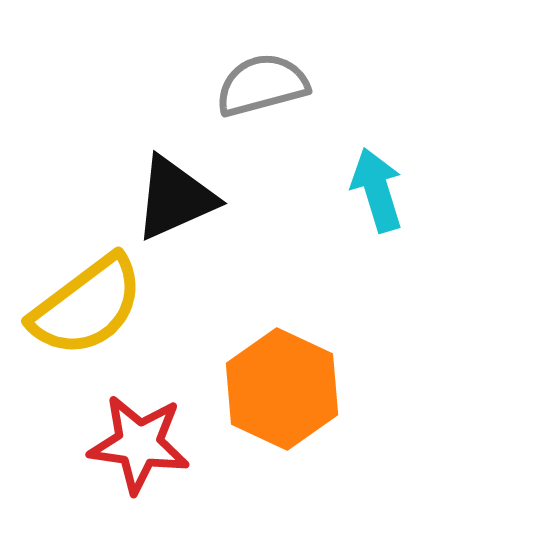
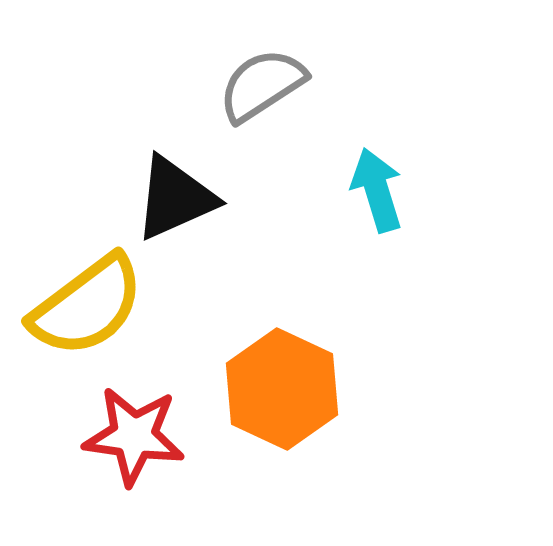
gray semicircle: rotated 18 degrees counterclockwise
red star: moved 5 px left, 8 px up
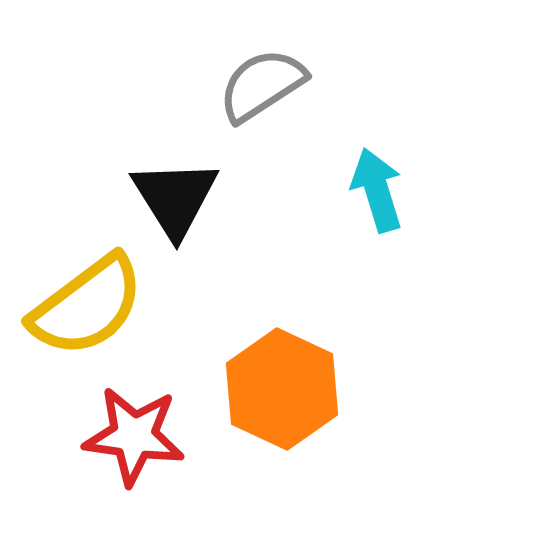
black triangle: rotated 38 degrees counterclockwise
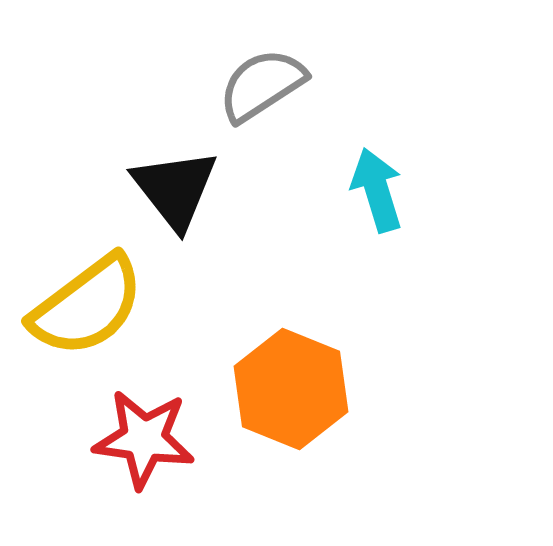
black triangle: moved 9 px up; rotated 6 degrees counterclockwise
orange hexagon: moved 9 px right; rotated 3 degrees counterclockwise
red star: moved 10 px right, 3 px down
